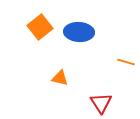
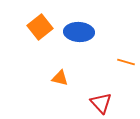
red triangle: rotated 10 degrees counterclockwise
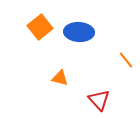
orange line: moved 2 px up; rotated 36 degrees clockwise
red triangle: moved 2 px left, 3 px up
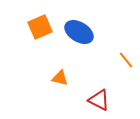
orange square: rotated 15 degrees clockwise
blue ellipse: rotated 28 degrees clockwise
red triangle: rotated 20 degrees counterclockwise
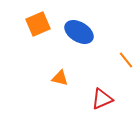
orange square: moved 2 px left, 3 px up
red triangle: moved 3 px right, 1 px up; rotated 50 degrees counterclockwise
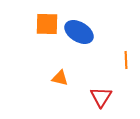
orange square: moved 9 px right; rotated 25 degrees clockwise
orange line: rotated 36 degrees clockwise
red triangle: moved 1 px left, 2 px up; rotated 35 degrees counterclockwise
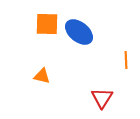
blue ellipse: rotated 8 degrees clockwise
orange triangle: moved 18 px left, 2 px up
red triangle: moved 1 px right, 1 px down
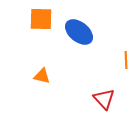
orange square: moved 6 px left, 5 px up
red triangle: moved 2 px right, 1 px down; rotated 15 degrees counterclockwise
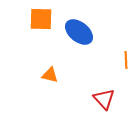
orange triangle: moved 8 px right, 1 px up
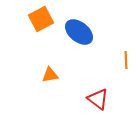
orange square: rotated 30 degrees counterclockwise
orange triangle: rotated 24 degrees counterclockwise
red triangle: moved 6 px left; rotated 10 degrees counterclockwise
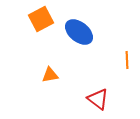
orange line: moved 1 px right
